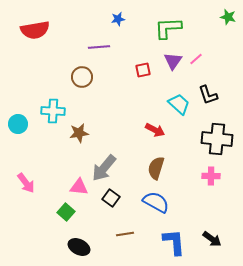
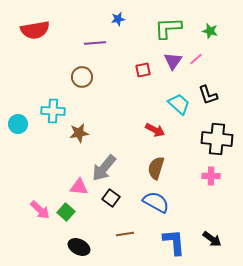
green star: moved 18 px left, 14 px down
purple line: moved 4 px left, 4 px up
pink arrow: moved 14 px right, 27 px down; rotated 10 degrees counterclockwise
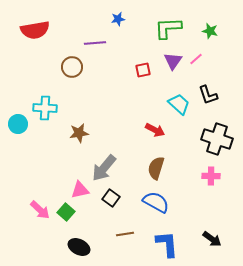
brown circle: moved 10 px left, 10 px up
cyan cross: moved 8 px left, 3 px up
black cross: rotated 12 degrees clockwise
pink triangle: moved 1 px right, 3 px down; rotated 18 degrees counterclockwise
blue L-shape: moved 7 px left, 2 px down
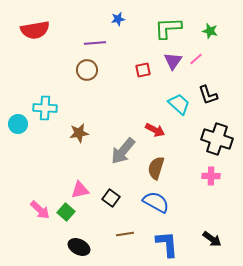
brown circle: moved 15 px right, 3 px down
gray arrow: moved 19 px right, 17 px up
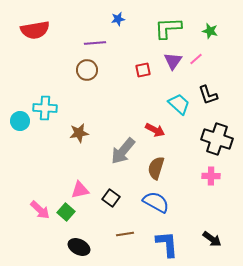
cyan circle: moved 2 px right, 3 px up
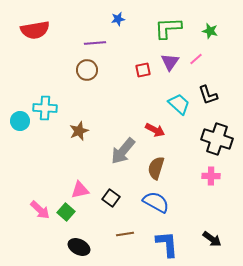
purple triangle: moved 3 px left, 1 px down
brown star: moved 2 px up; rotated 12 degrees counterclockwise
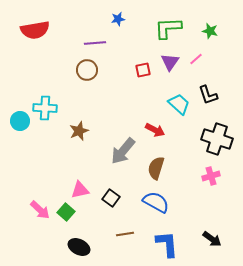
pink cross: rotated 18 degrees counterclockwise
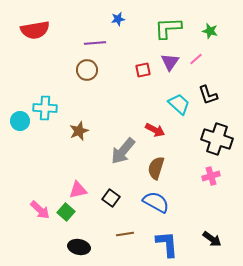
pink triangle: moved 2 px left
black ellipse: rotated 15 degrees counterclockwise
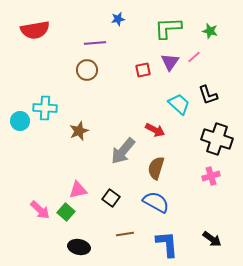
pink line: moved 2 px left, 2 px up
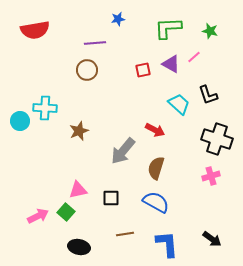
purple triangle: moved 1 px right, 2 px down; rotated 36 degrees counterclockwise
black square: rotated 36 degrees counterclockwise
pink arrow: moved 2 px left, 6 px down; rotated 70 degrees counterclockwise
